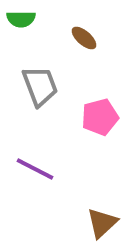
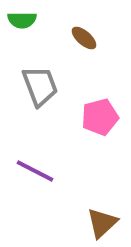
green semicircle: moved 1 px right, 1 px down
purple line: moved 2 px down
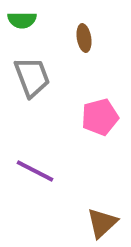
brown ellipse: rotated 40 degrees clockwise
gray trapezoid: moved 8 px left, 9 px up
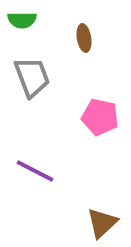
pink pentagon: rotated 27 degrees clockwise
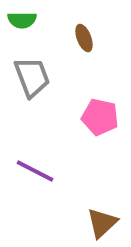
brown ellipse: rotated 12 degrees counterclockwise
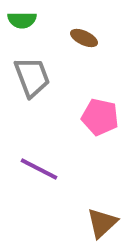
brown ellipse: rotated 44 degrees counterclockwise
purple line: moved 4 px right, 2 px up
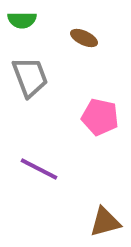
gray trapezoid: moved 2 px left
brown triangle: moved 3 px right, 1 px up; rotated 28 degrees clockwise
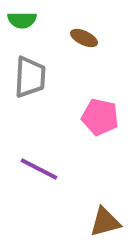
gray trapezoid: rotated 24 degrees clockwise
